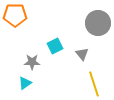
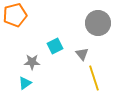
orange pentagon: rotated 15 degrees counterclockwise
yellow line: moved 6 px up
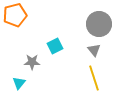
gray circle: moved 1 px right, 1 px down
gray triangle: moved 12 px right, 4 px up
cyan triangle: moved 6 px left; rotated 16 degrees counterclockwise
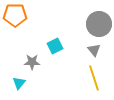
orange pentagon: rotated 15 degrees clockwise
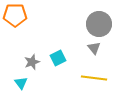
cyan square: moved 3 px right, 12 px down
gray triangle: moved 2 px up
gray star: rotated 21 degrees counterclockwise
yellow line: rotated 65 degrees counterclockwise
cyan triangle: moved 2 px right; rotated 16 degrees counterclockwise
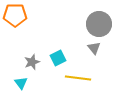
yellow line: moved 16 px left
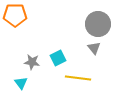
gray circle: moved 1 px left
gray star: rotated 28 degrees clockwise
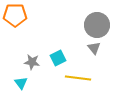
gray circle: moved 1 px left, 1 px down
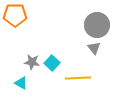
cyan square: moved 6 px left, 5 px down; rotated 21 degrees counterclockwise
yellow line: rotated 10 degrees counterclockwise
cyan triangle: rotated 24 degrees counterclockwise
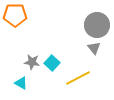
yellow line: rotated 25 degrees counterclockwise
